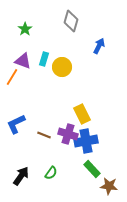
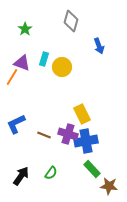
blue arrow: rotated 133 degrees clockwise
purple triangle: moved 1 px left, 2 px down
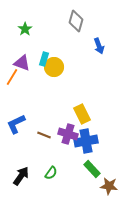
gray diamond: moved 5 px right
yellow circle: moved 8 px left
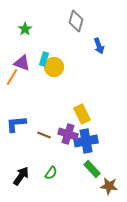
blue L-shape: rotated 20 degrees clockwise
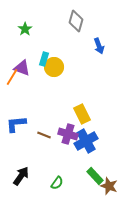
purple triangle: moved 5 px down
blue cross: rotated 20 degrees counterclockwise
green rectangle: moved 3 px right, 7 px down
green semicircle: moved 6 px right, 10 px down
brown star: rotated 12 degrees clockwise
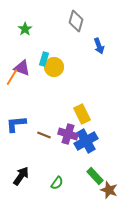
brown star: moved 4 px down
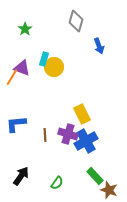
brown line: moved 1 px right; rotated 64 degrees clockwise
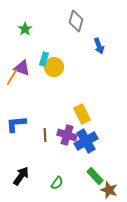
purple cross: moved 1 px left, 1 px down
